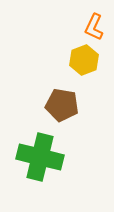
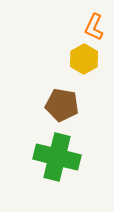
yellow hexagon: moved 1 px up; rotated 8 degrees counterclockwise
green cross: moved 17 px right
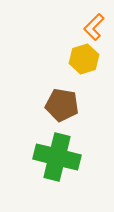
orange L-shape: rotated 20 degrees clockwise
yellow hexagon: rotated 12 degrees clockwise
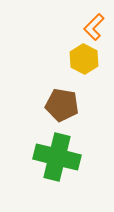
yellow hexagon: rotated 16 degrees counterclockwise
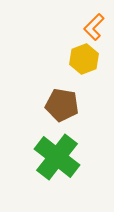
yellow hexagon: rotated 12 degrees clockwise
green cross: rotated 24 degrees clockwise
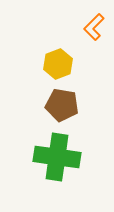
yellow hexagon: moved 26 px left, 5 px down
green cross: rotated 30 degrees counterclockwise
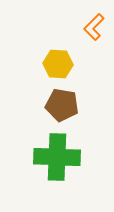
yellow hexagon: rotated 24 degrees clockwise
green cross: rotated 6 degrees counterclockwise
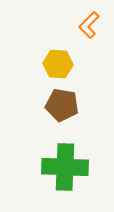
orange L-shape: moved 5 px left, 2 px up
green cross: moved 8 px right, 10 px down
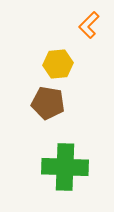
yellow hexagon: rotated 8 degrees counterclockwise
brown pentagon: moved 14 px left, 2 px up
